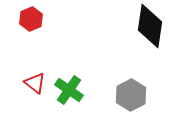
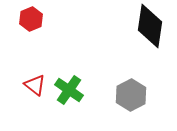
red triangle: moved 2 px down
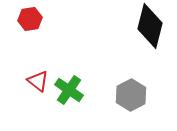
red hexagon: moved 1 px left; rotated 15 degrees clockwise
black diamond: rotated 6 degrees clockwise
red triangle: moved 3 px right, 4 px up
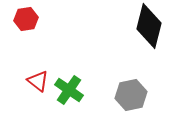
red hexagon: moved 4 px left
black diamond: moved 1 px left
gray hexagon: rotated 16 degrees clockwise
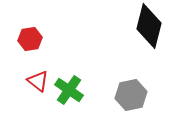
red hexagon: moved 4 px right, 20 px down
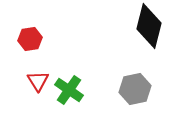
red triangle: rotated 20 degrees clockwise
gray hexagon: moved 4 px right, 6 px up
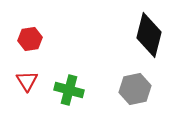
black diamond: moved 9 px down
red triangle: moved 11 px left
green cross: rotated 20 degrees counterclockwise
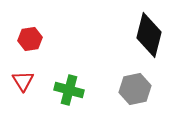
red triangle: moved 4 px left
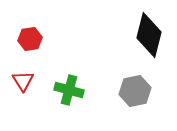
gray hexagon: moved 2 px down
